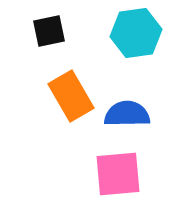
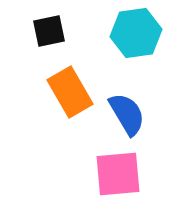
orange rectangle: moved 1 px left, 4 px up
blue semicircle: rotated 60 degrees clockwise
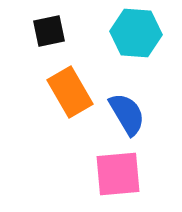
cyan hexagon: rotated 12 degrees clockwise
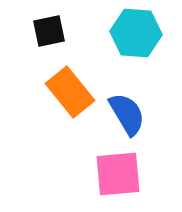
orange rectangle: rotated 9 degrees counterclockwise
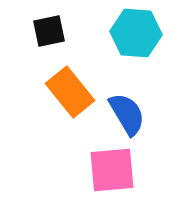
pink square: moved 6 px left, 4 px up
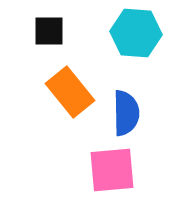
black square: rotated 12 degrees clockwise
blue semicircle: moved 1 px left, 1 px up; rotated 30 degrees clockwise
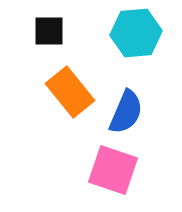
cyan hexagon: rotated 9 degrees counterclockwise
blue semicircle: moved 1 px up; rotated 24 degrees clockwise
pink square: moved 1 px right; rotated 24 degrees clockwise
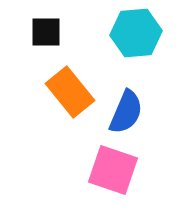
black square: moved 3 px left, 1 px down
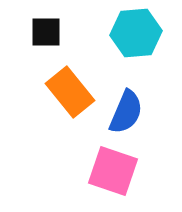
pink square: moved 1 px down
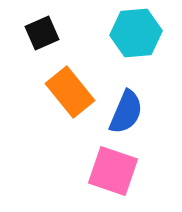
black square: moved 4 px left, 1 px down; rotated 24 degrees counterclockwise
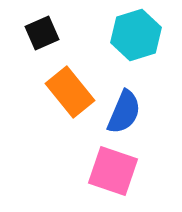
cyan hexagon: moved 2 px down; rotated 12 degrees counterclockwise
blue semicircle: moved 2 px left
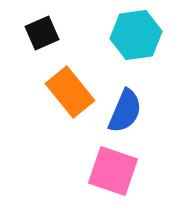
cyan hexagon: rotated 9 degrees clockwise
blue semicircle: moved 1 px right, 1 px up
